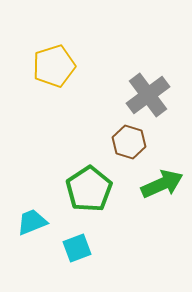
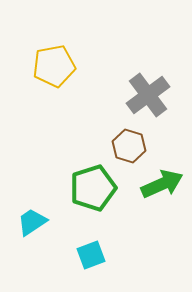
yellow pentagon: rotated 6 degrees clockwise
brown hexagon: moved 4 px down
green pentagon: moved 4 px right, 1 px up; rotated 15 degrees clockwise
cyan trapezoid: rotated 12 degrees counterclockwise
cyan square: moved 14 px right, 7 px down
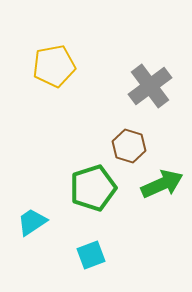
gray cross: moved 2 px right, 9 px up
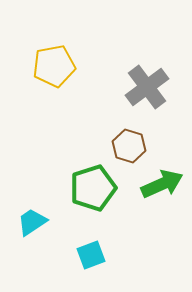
gray cross: moved 3 px left, 1 px down
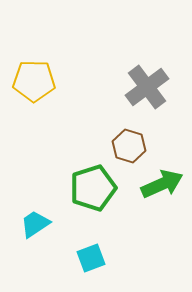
yellow pentagon: moved 20 px left, 15 px down; rotated 12 degrees clockwise
cyan trapezoid: moved 3 px right, 2 px down
cyan square: moved 3 px down
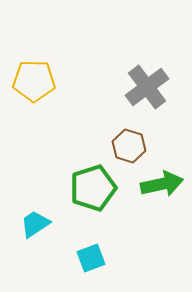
green arrow: rotated 12 degrees clockwise
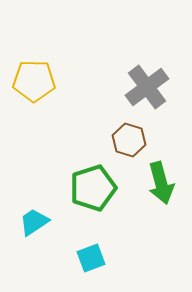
brown hexagon: moved 6 px up
green arrow: moved 1 px left, 1 px up; rotated 87 degrees clockwise
cyan trapezoid: moved 1 px left, 2 px up
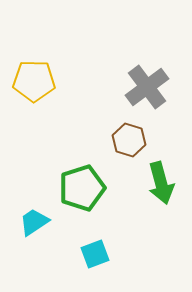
green pentagon: moved 11 px left
cyan square: moved 4 px right, 4 px up
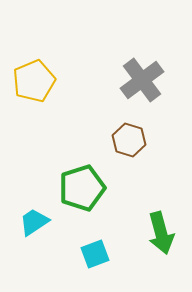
yellow pentagon: rotated 24 degrees counterclockwise
gray cross: moved 5 px left, 7 px up
green arrow: moved 50 px down
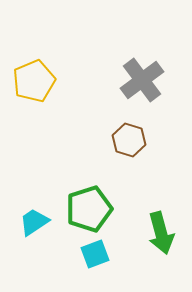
green pentagon: moved 7 px right, 21 px down
